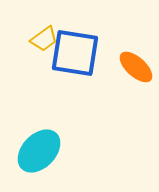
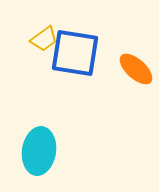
orange ellipse: moved 2 px down
cyan ellipse: rotated 36 degrees counterclockwise
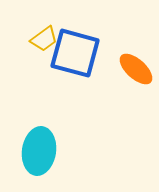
blue square: rotated 6 degrees clockwise
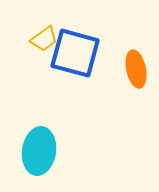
orange ellipse: rotated 36 degrees clockwise
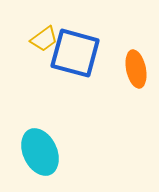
cyan ellipse: moved 1 px right, 1 px down; rotated 33 degrees counterclockwise
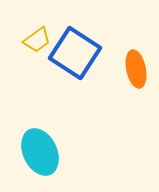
yellow trapezoid: moved 7 px left, 1 px down
blue square: rotated 18 degrees clockwise
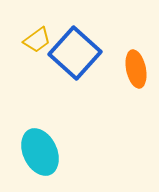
blue square: rotated 9 degrees clockwise
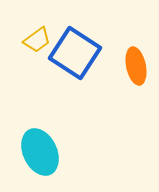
blue square: rotated 9 degrees counterclockwise
orange ellipse: moved 3 px up
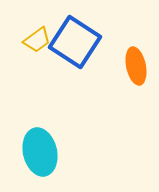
blue square: moved 11 px up
cyan ellipse: rotated 12 degrees clockwise
